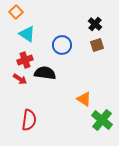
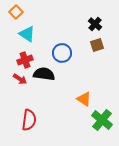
blue circle: moved 8 px down
black semicircle: moved 1 px left, 1 px down
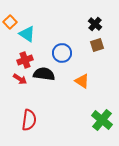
orange square: moved 6 px left, 10 px down
orange triangle: moved 2 px left, 18 px up
